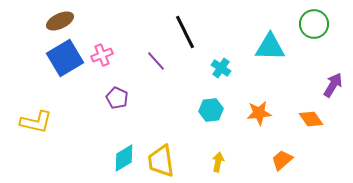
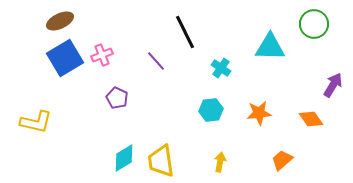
yellow arrow: moved 2 px right
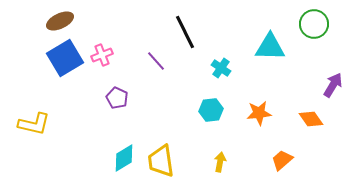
yellow L-shape: moved 2 px left, 2 px down
